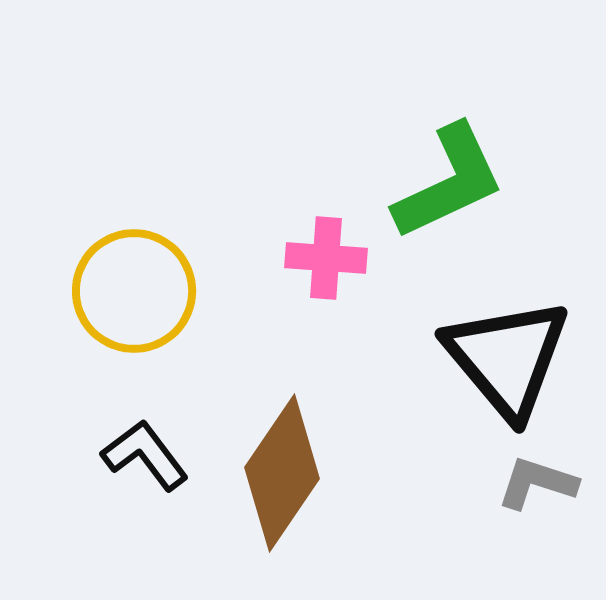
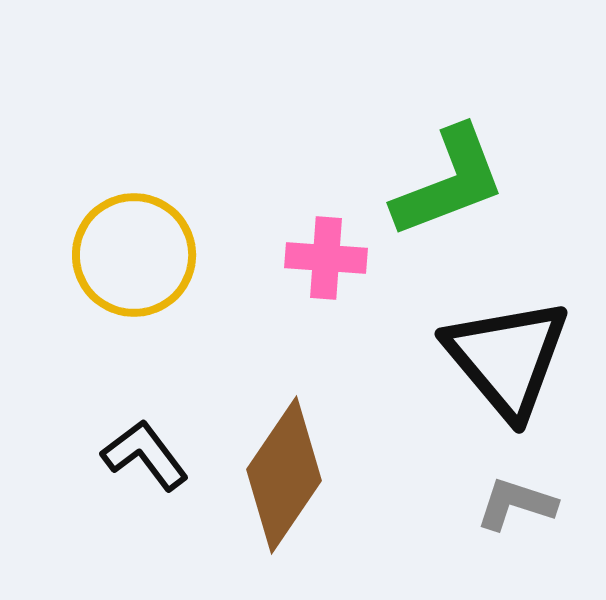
green L-shape: rotated 4 degrees clockwise
yellow circle: moved 36 px up
brown diamond: moved 2 px right, 2 px down
gray L-shape: moved 21 px left, 21 px down
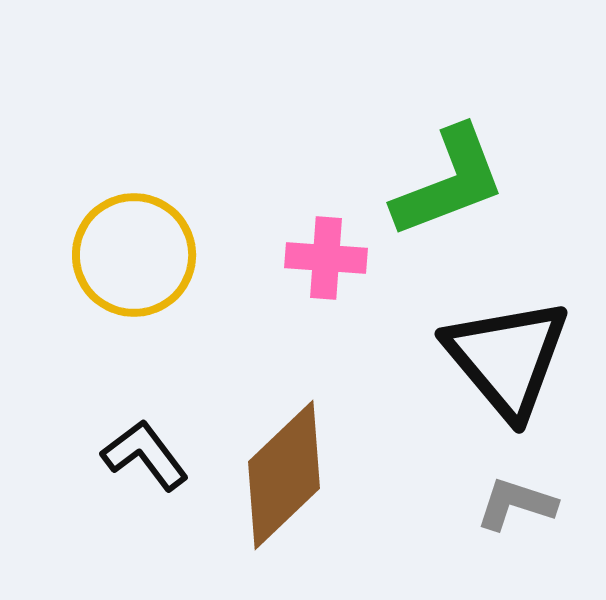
brown diamond: rotated 12 degrees clockwise
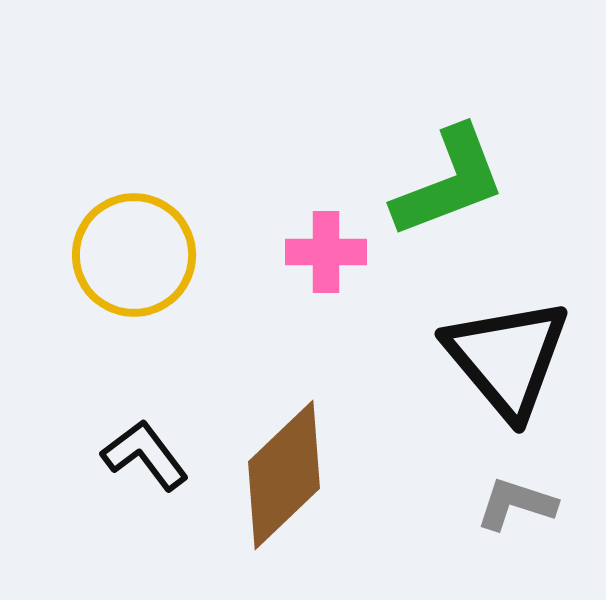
pink cross: moved 6 px up; rotated 4 degrees counterclockwise
